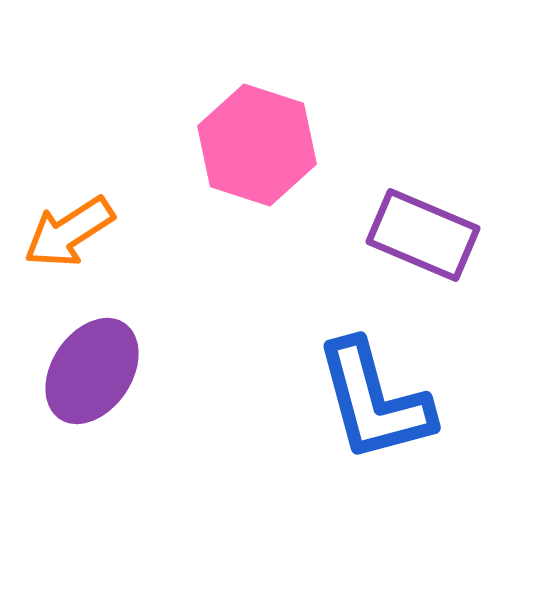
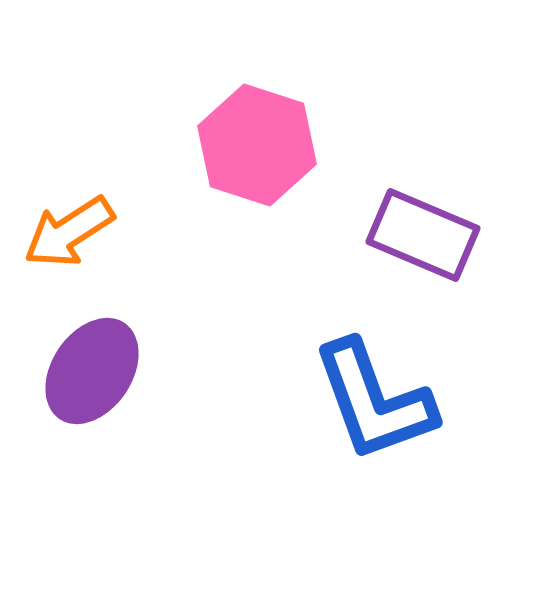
blue L-shape: rotated 5 degrees counterclockwise
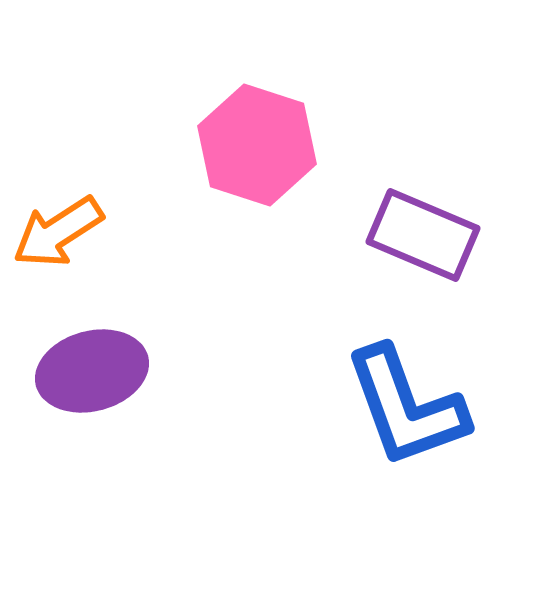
orange arrow: moved 11 px left
purple ellipse: rotated 41 degrees clockwise
blue L-shape: moved 32 px right, 6 px down
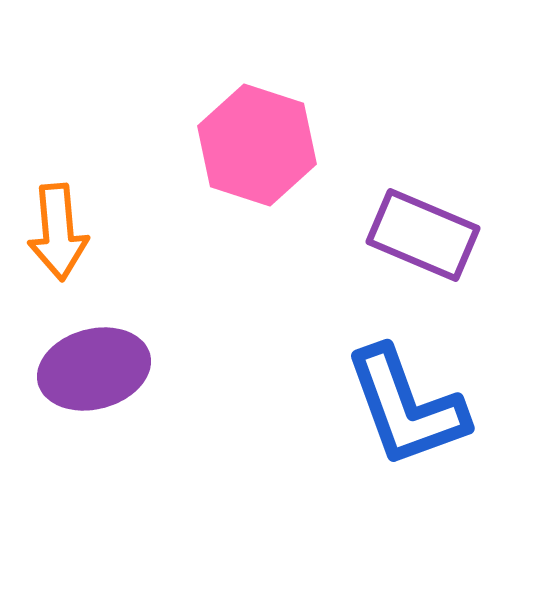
orange arrow: rotated 62 degrees counterclockwise
purple ellipse: moved 2 px right, 2 px up
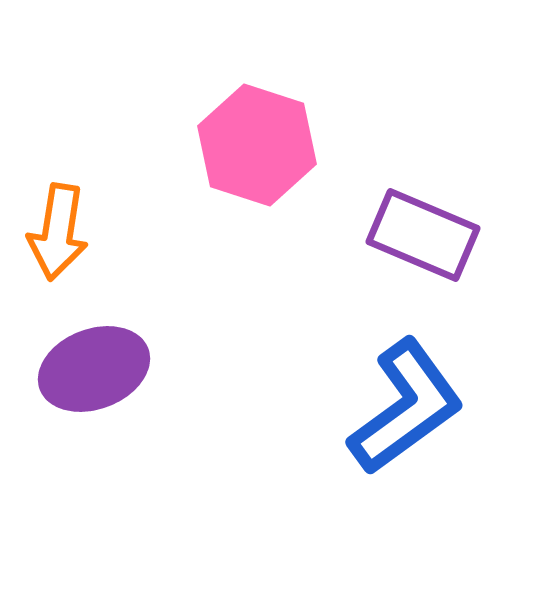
orange arrow: rotated 14 degrees clockwise
purple ellipse: rotated 6 degrees counterclockwise
blue L-shape: rotated 106 degrees counterclockwise
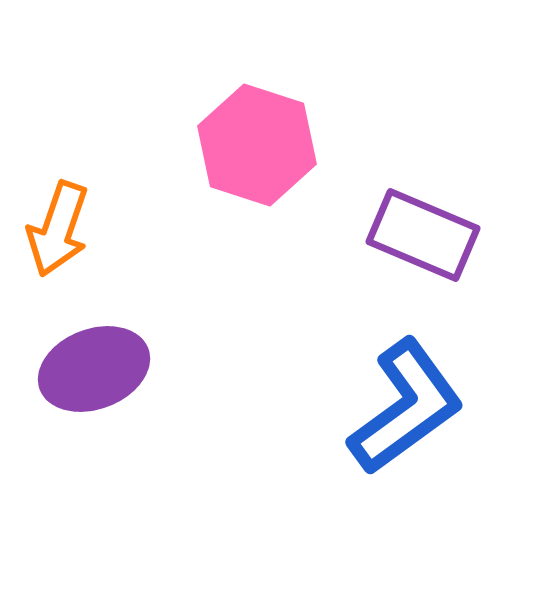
orange arrow: moved 3 px up; rotated 10 degrees clockwise
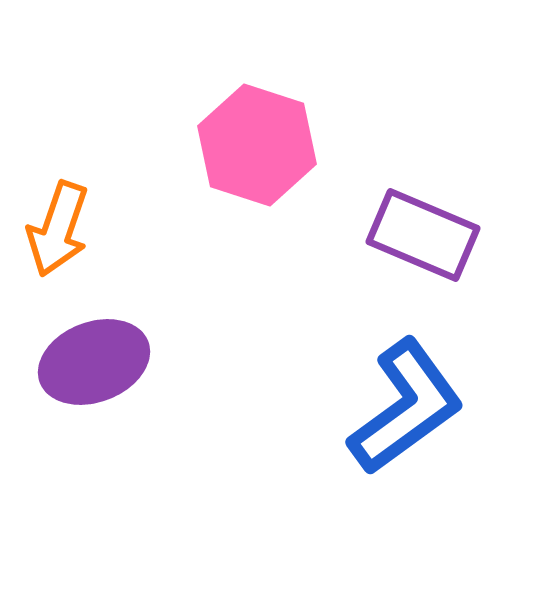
purple ellipse: moved 7 px up
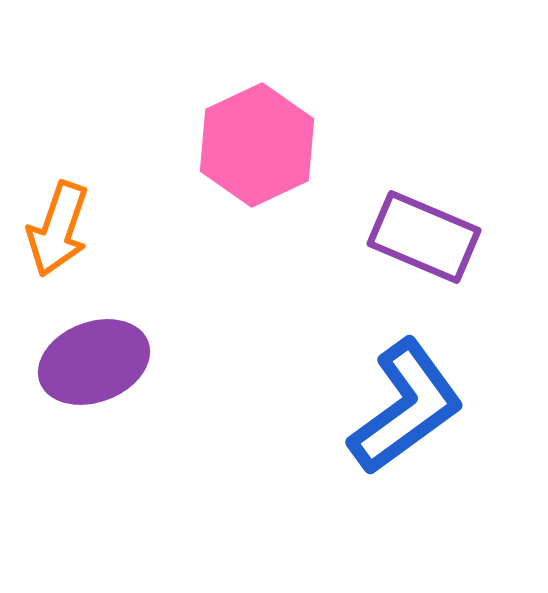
pink hexagon: rotated 17 degrees clockwise
purple rectangle: moved 1 px right, 2 px down
